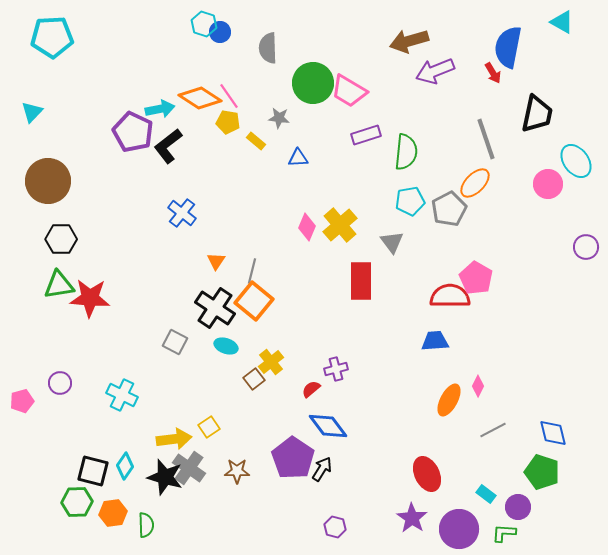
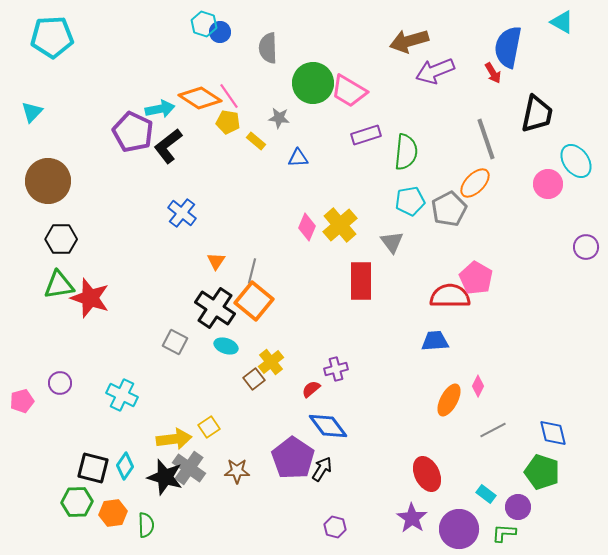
red star at (90, 298): rotated 15 degrees clockwise
black square at (93, 471): moved 3 px up
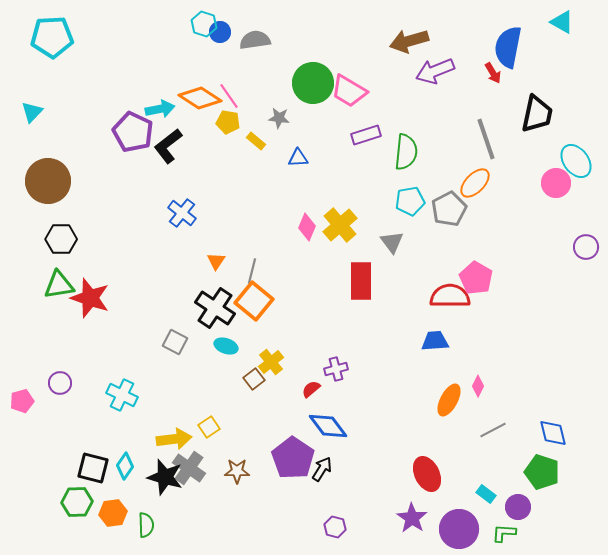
gray semicircle at (268, 48): moved 13 px left, 8 px up; rotated 84 degrees clockwise
pink circle at (548, 184): moved 8 px right, 1 px up
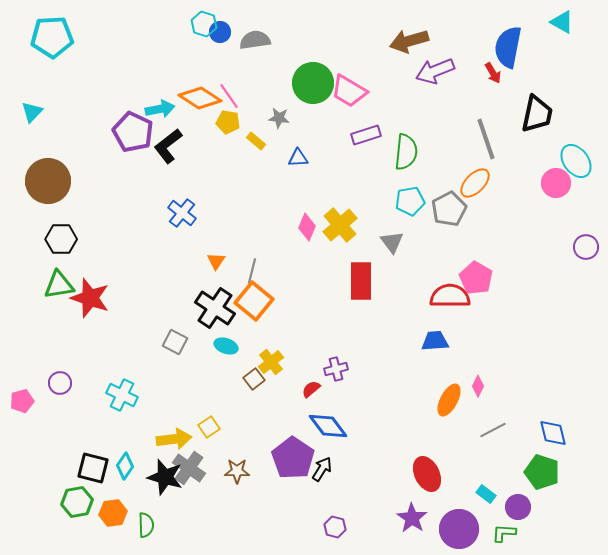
green hexagon at (77, 502): rotated 8 degrees counterclockwise
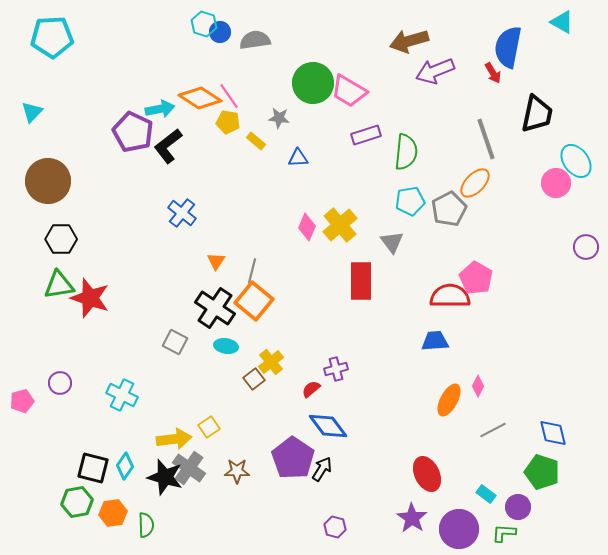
cyan ellipse at (226, 346): rotated 10 degrees counterclockwise
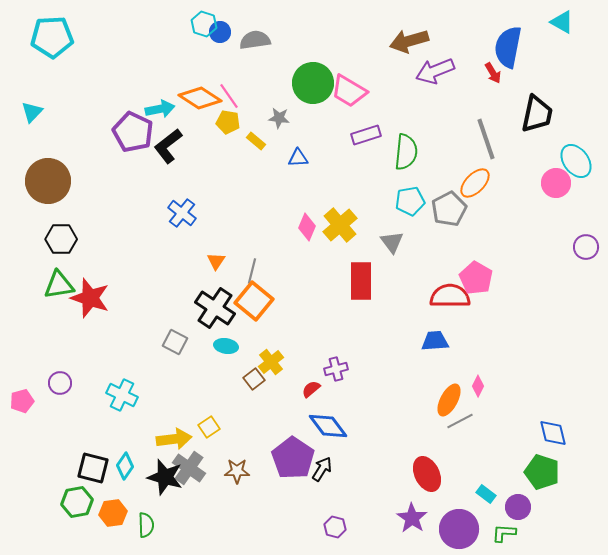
gray line at (493, 430): moved 33 px left, 9 px up
